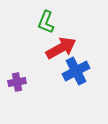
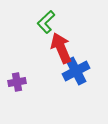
green L-shape: rotated 25 degrees clockwise
red arrow: rotated 84 degrees counterclockwise
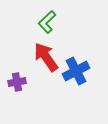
green L-shape: moved 1 px right
red arrow: moved 15 px left, 9 px down; rotated 12 degrees counterclockwise
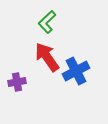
red arrow: moved 1 px right
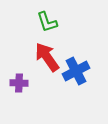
green L-shape: rotated 65 degrees counterclockwise
purple cross: moved 2 px right, 1 px down; rotated 12 degrees clockwise
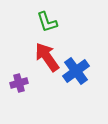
blue cross: rotated 8 degrees counterclockwise
purple cross: rotated 18 degrees counterclockwise
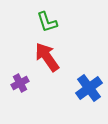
blue cross: moved 13 px right, 17 px down
purple cross: moved 1 px right; rotated 12 degrees counterclockwise
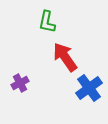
green L-shape: rotated 30 degrees clockwise
red arrow: moved 18 px right
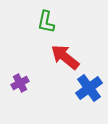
green L-shape: moved 1 px left
red arrow: rotated 16 degrees counterclockwise
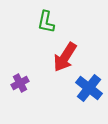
red arrow: rotated 96 degrees counterclockwise
blue cross: rotated 16 degrees counterclockwise
